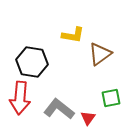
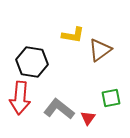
brown triangle: moved 4 px up
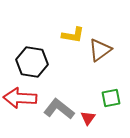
red arrow: rotated 88 degrees clockwise
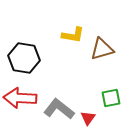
brown triangle: moved 2 px right, 1 px up; rotated 20 degrees clockwise
black hexagon: moved 8 px left, 4 px up
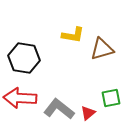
red triangle: moved 5 px up; rotated 14 degrees clockwise
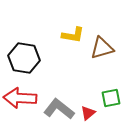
brown triangle: moved 1 px up
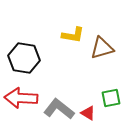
red arrow: moved 1 px right
red triangle: rotated 49 degrees counterclockwise
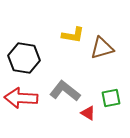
gray L-shape: moved 6 px right, 18 px up
